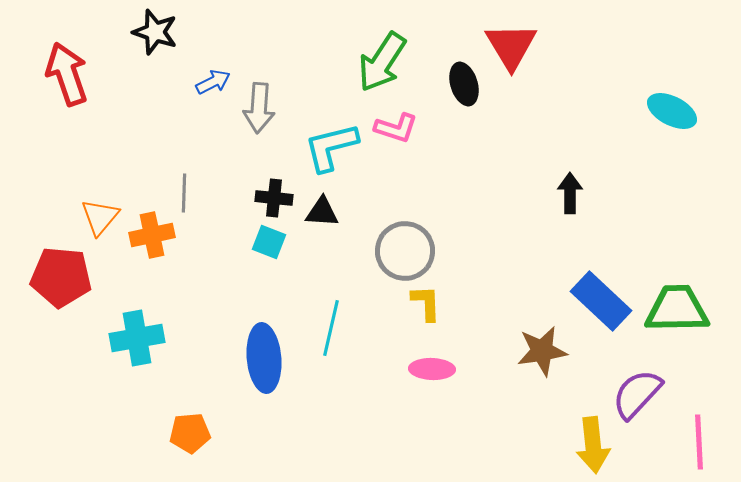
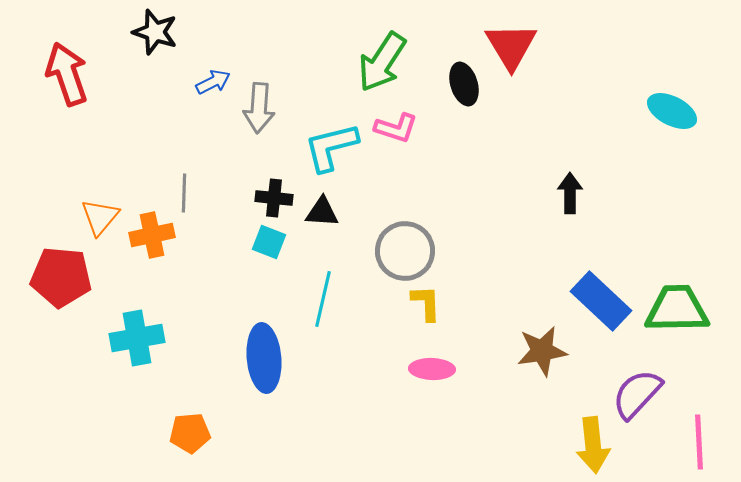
cyan line: moved 8 px left, 29 px up
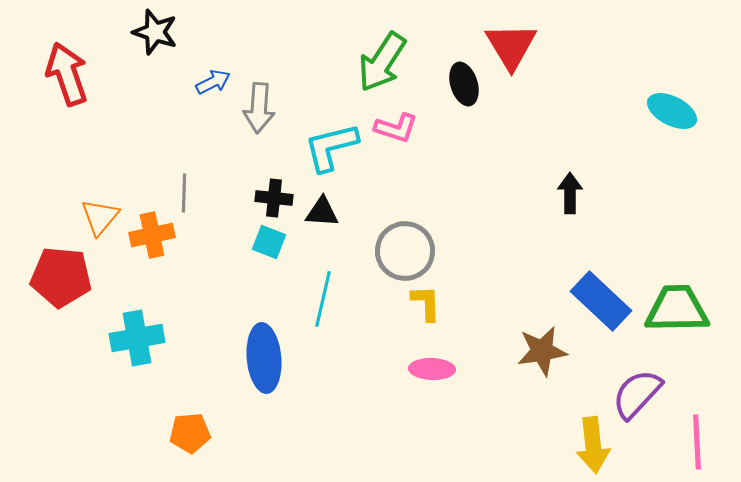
pink line: moved 2 px left
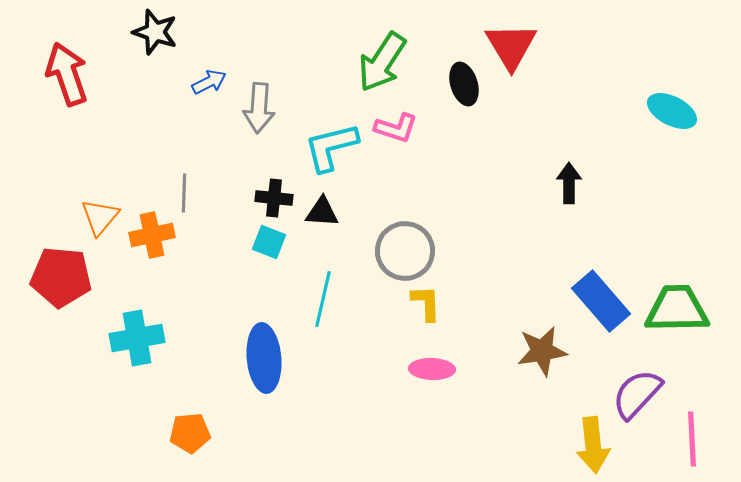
blue arrow: moved 4 px left
black arrow: moved 1 px left, 10 px up
blue rectangle: rotated 6 degrees clockwise
pink line: moved 5 px left, 3 px up
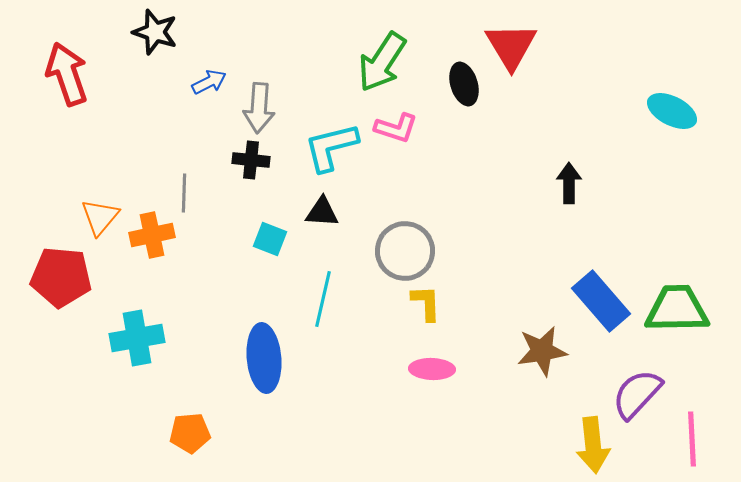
black cross: moved 23 px left, 38 px up
cyan square: moved 1 px right, 3 px up
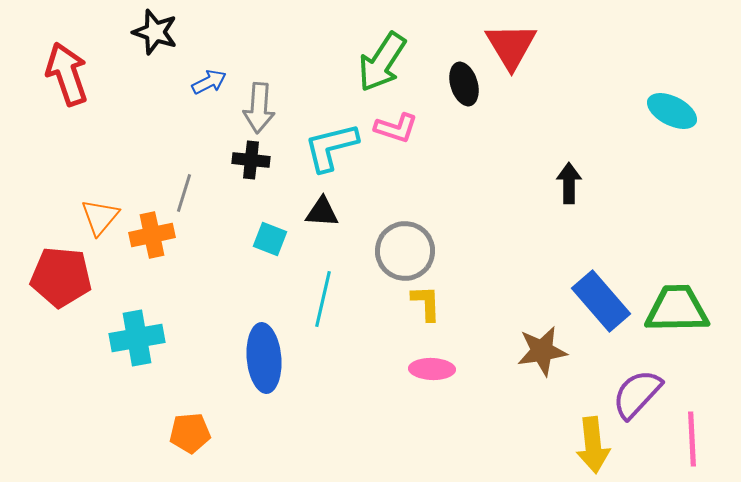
gray line: rotated 15 degrees clockwise
